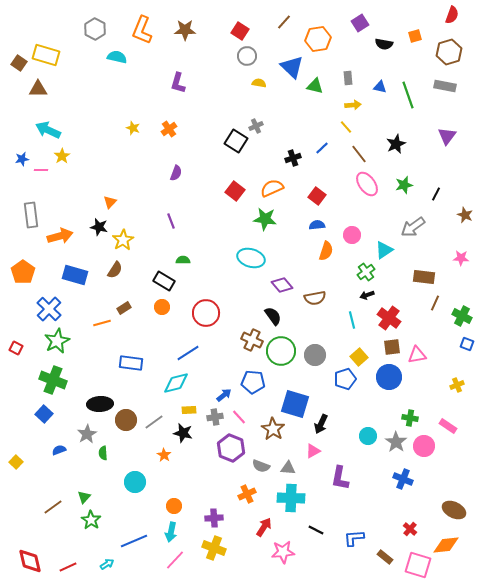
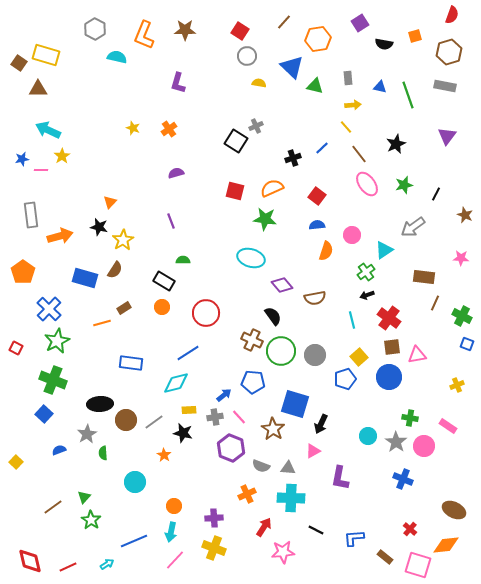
orange L-shape at (142, 30): moved 2 px right, 5 px down
purple semicircle at (176, 173): rotated 126 degrees counterclockwise
red square at (235, 191): rotated 24 degrees counterclockwise
blue rectangle at (75, 275): moved 10 px right, 3 px down
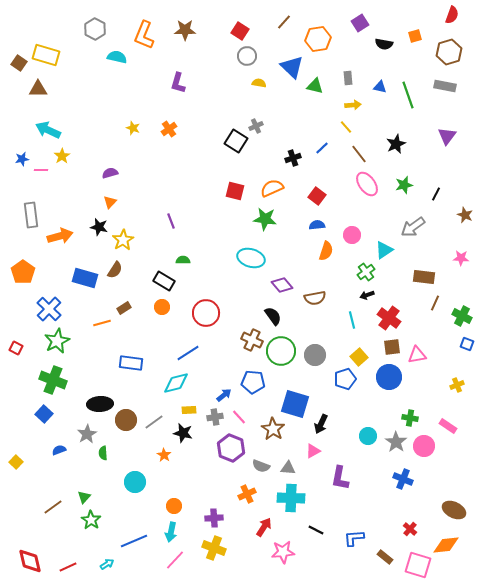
purple semicircle at (176, 173): moved 66 px left
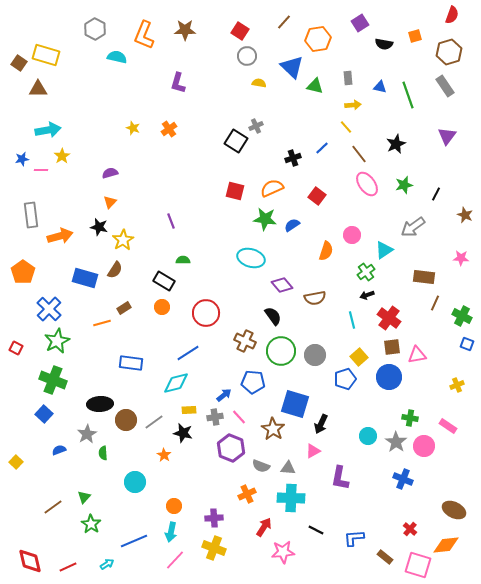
gray rectangle at (445, 86): rotated 45 degrees clockwise
cyan arrow at (48, 130): rotated 145 degrees clockwise
blue semicircle at (317, 225): moved 25 px left; rotated 28 degrees counterclockwise
brown cross at (252, 340): moved 7 px left, 1 px down
green star at (91, 520): moved 4 px down
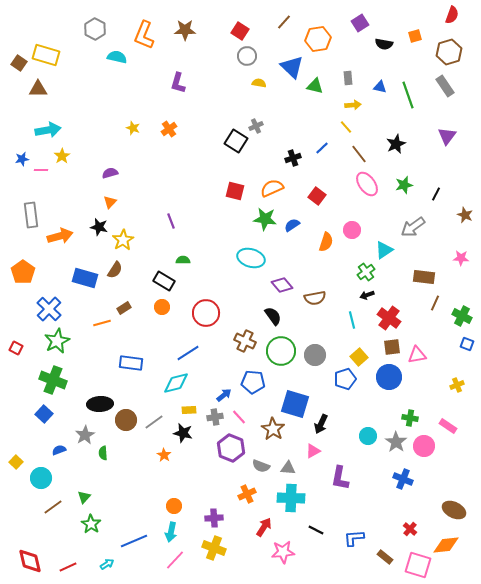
pink circle at (352, 235): moved 5 px up
orange semicircle at (326, 251): moved 9 px up
gray star at (87, 434): moved 2 px left, 1 px down
cyan circle at (135, 482): moved 94 px left, 4 px up
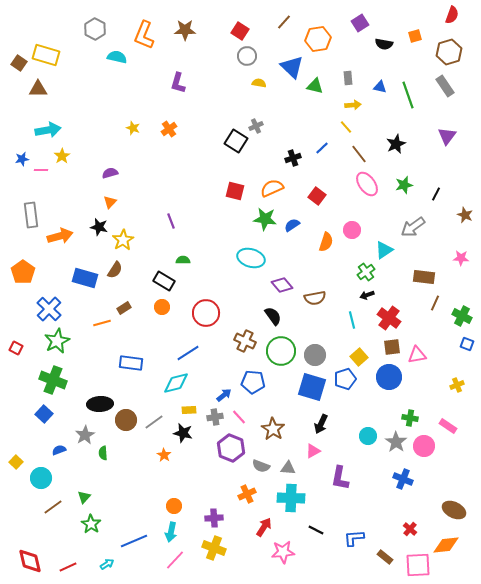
blue square at (295, 404): moved 17 px right, 17 px up
pink square at (418, 565): rotated 20 degrees counterclockwise
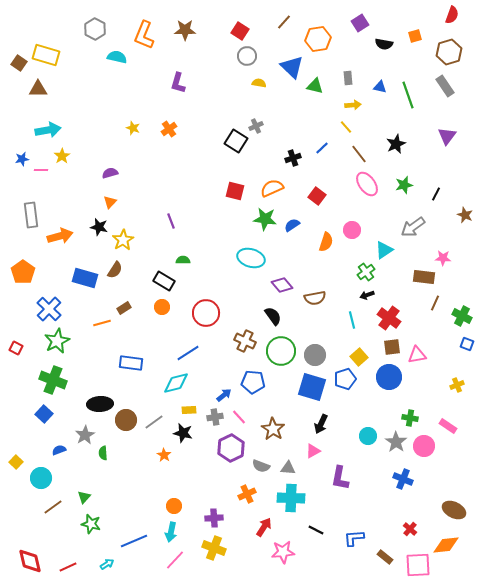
pink star at (461, 258): moved 18 px left
purple hexagon at (231, 448): rotated 12 degrees clockwise
green star at (91, 524): rotated 18 degrees counterclockwise
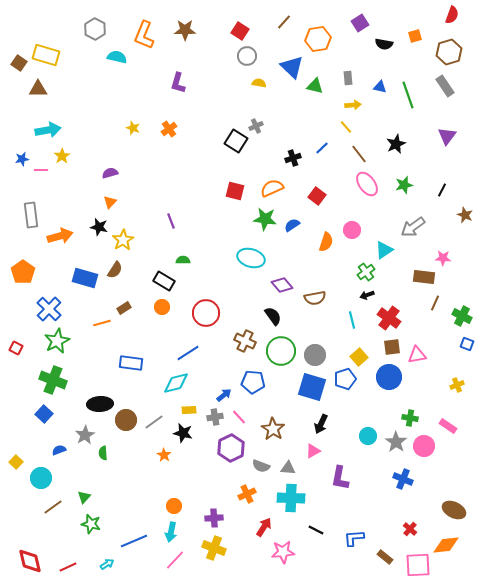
black line at (436, 194): moved 6 px right, 4 px up
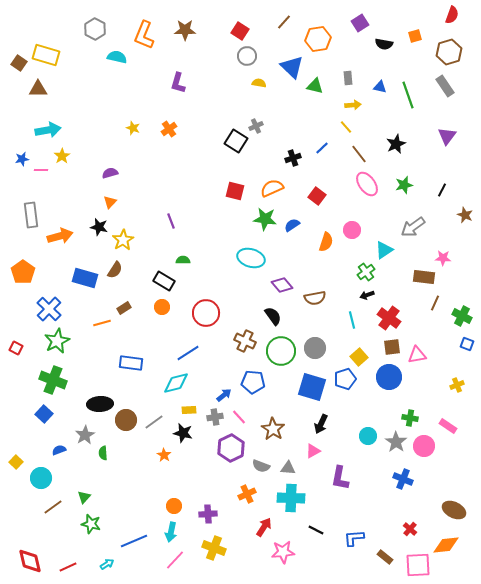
gray circle at (315, 355): moved 7 px up
purple cross at (214, 518): moved 6 px left, 4 px up
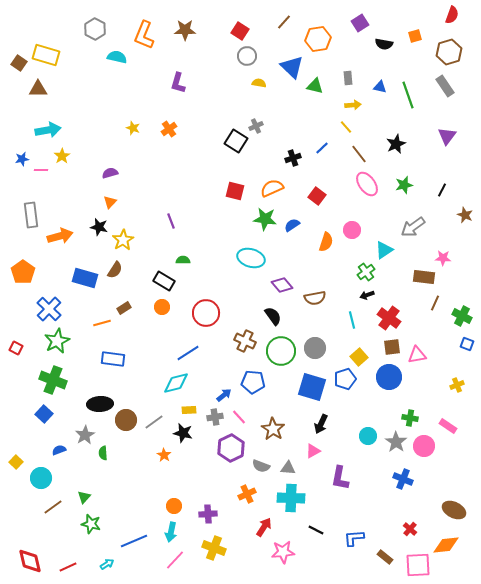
blue rectangle at (131, 363): moved 18 px left, 4 px up
